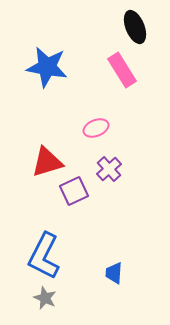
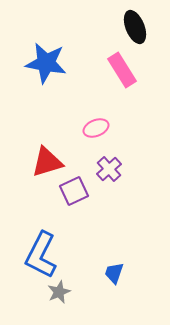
blue star: moved 1 px left, 4 px up
blue L-shape: moved 3 px left, 1 px up
blue trapezoid: rotated 15 degrees clockwise
gray star: moved 14 px right, 6 px up; rotated 25 degrees clockwise
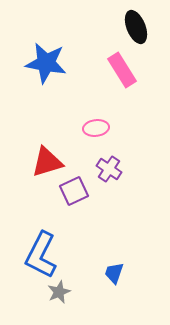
black ellipse: moved 1 px right
pink ellipse: rotated 15 degrees clockwise
purple cross: rotated 15 degrees counterclockwise
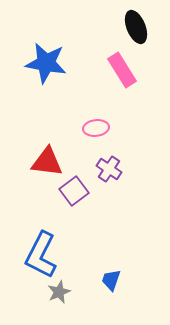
red triangle: rotated 24 degrees clockwise
purple square: rotated 12 degrees counterclockwise
blue trapezoid: moved 3 px left, 7 px down
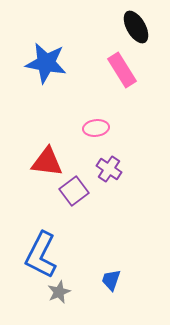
black ellipse: rotated 8 degrees counterclockwise
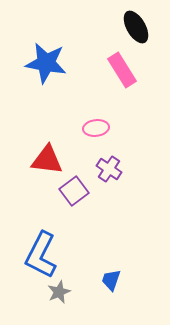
red triangle: moved 2 px up
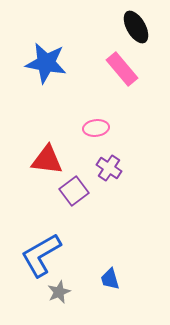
pink rectangle: moved 1 px up; rotated 8 degrees counterclockwise
purple cross: moved 1 px up
blue L-shape: rotated 33 degrees clockwise
blue trapezoid: moved 1 px left, 1 px up; rotated 35 degrees counterclockwise
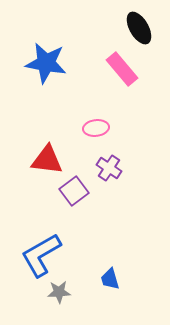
black ellipse: moved 3 px right, 1 px down
gray star: rotated 20 degrees clockwise
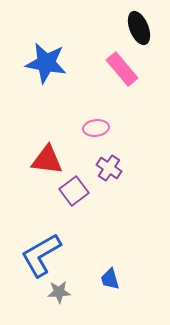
black ellipse: rotated 8 degrees clockwise
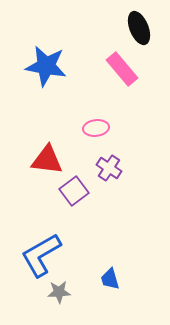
blue star: moved 3 px down
